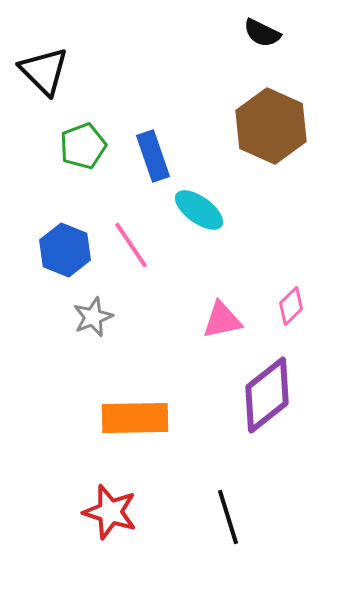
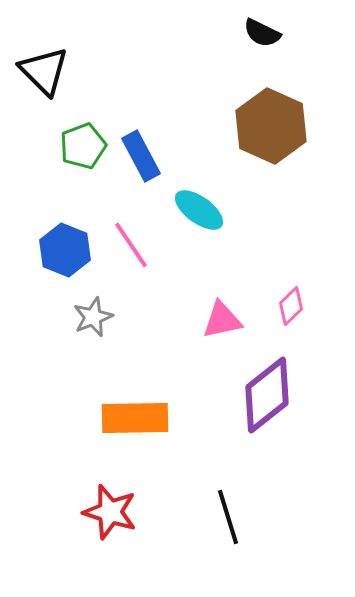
blue rectangle: moved 12 px left; rotated 9 degrees counterclockwise
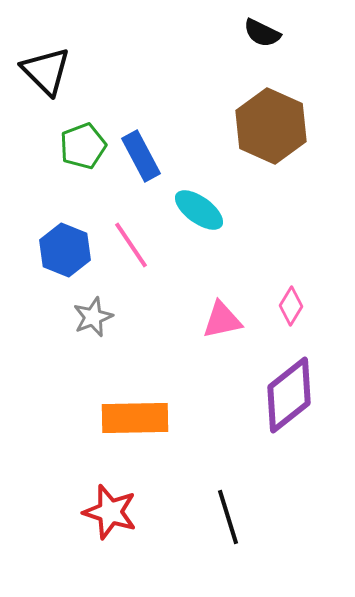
black triangle: moved 2 px right
pink diamond: rotated 15 degrees counterclockwise
purple diamond: moved 22 px right
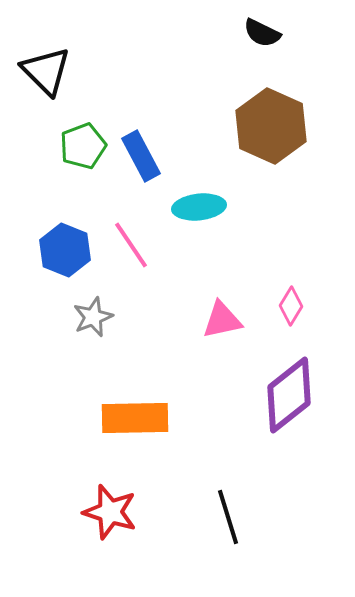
cyan ellipse: moved 3 px up; rotated 42 degrees counterclockwise
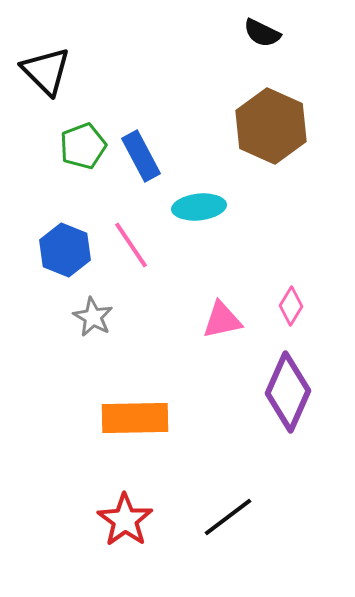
gray star: rotated 21 degrees counterclockwise
purple diamond: moved 1 px left, 3 px up; rotated 28 degrees counterclockwise
red star: moved 15 px right, 8 px down; rotated 18 degrees clockwise
black line: rotated 70 degrees clockwise
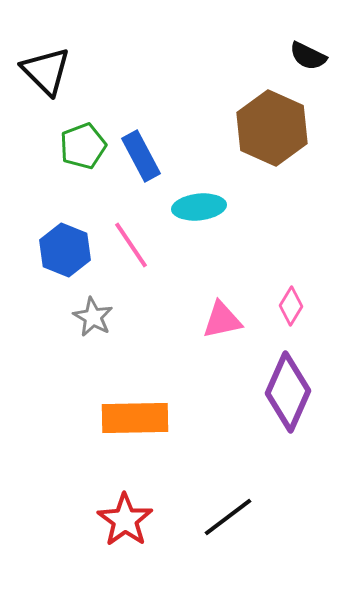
black semicircle: moved 46 px right, 23 px down
brown hexagon: moved 1 px right, 2 px down
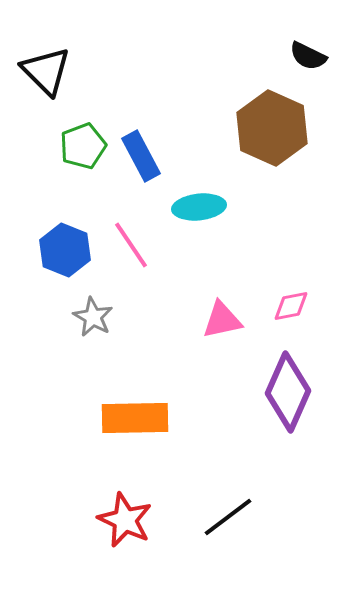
pink diamond: rotated 48 degrees clockwise
red star: rotated 10 degrees counterclockwise
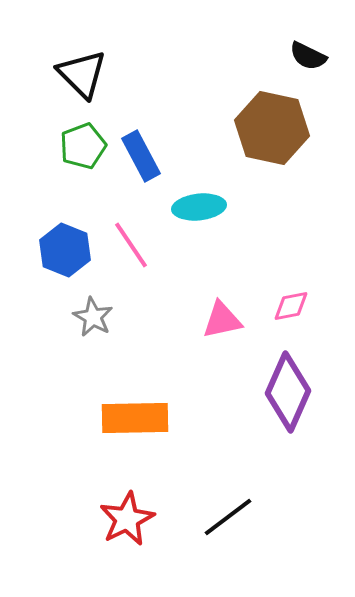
black triangle: moved 36 px right, 3 px down
brown hexagon: rotated 12 degrees counterclockwise
red star: moved 2 px right, 1 px up; rotated 20 degrees clockwise
